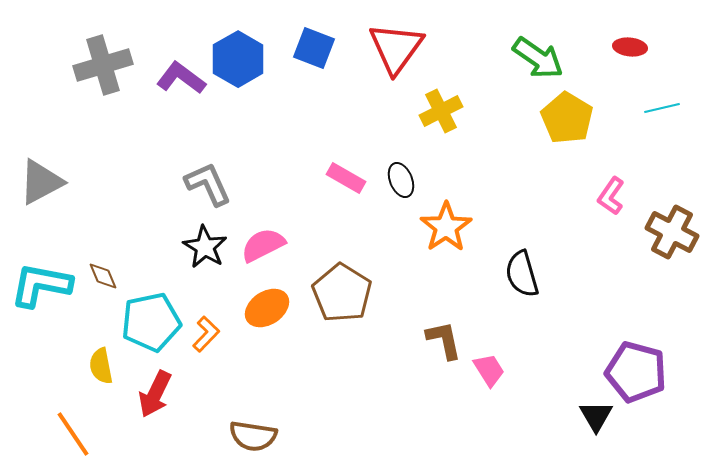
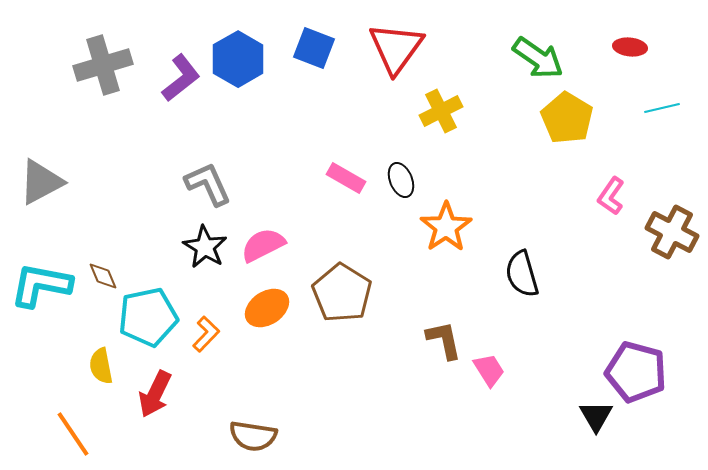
purple L-shape: rotated 105 degrees clockwise
cyan pentagon: moved 3 px left, 5 px up
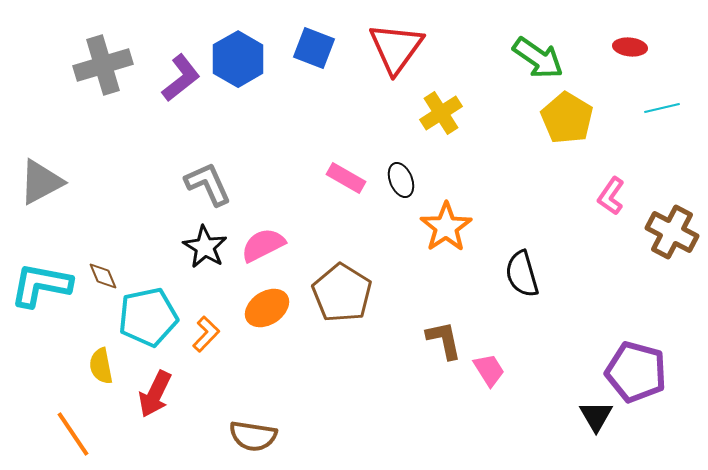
yellow cross: moved 2 px down; rotated 6 degrees counterclockwise
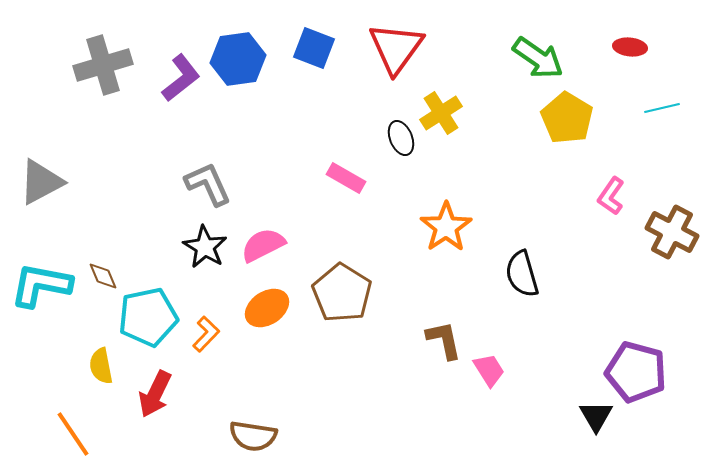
blue hexagon: rotated 22 degrees clockwise
black ellipse: moved 42 px up
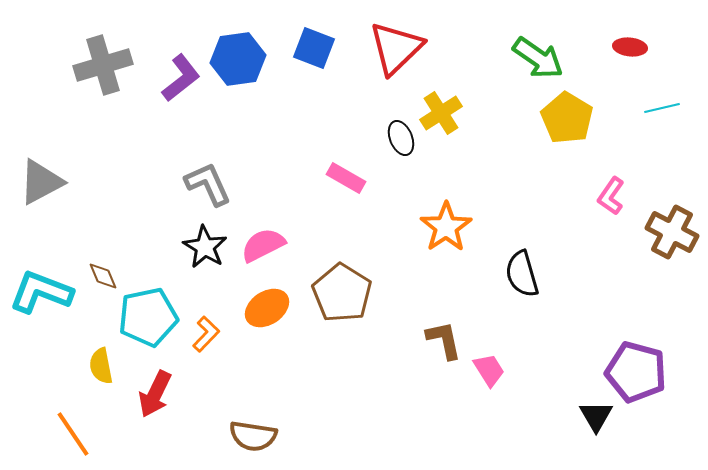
red triangle: rotated 10 degrees clockwise
cyan L-shape: moved 7 px down; rotated 10 degrees clockwise
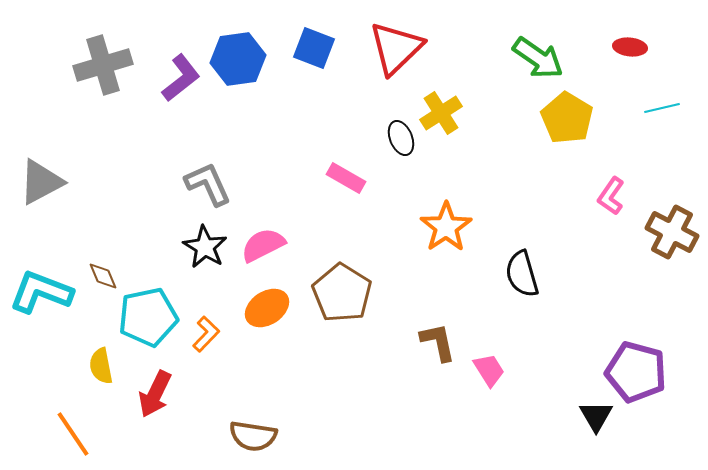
brown L-shape: moved 6 px left, 2 px down
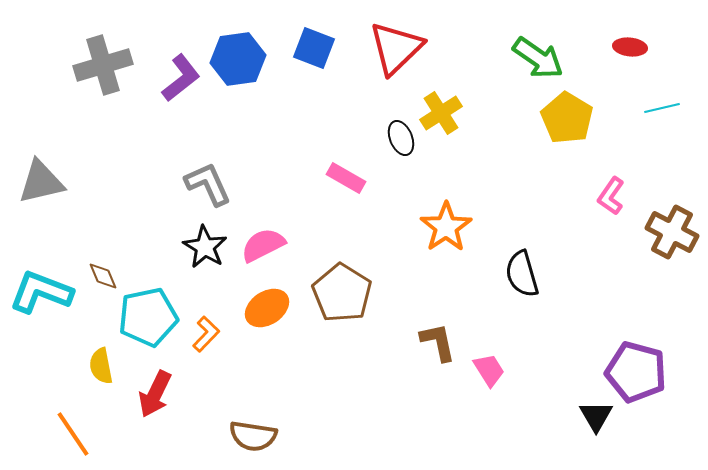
gray triangle: rotated 15 degrees clockwise
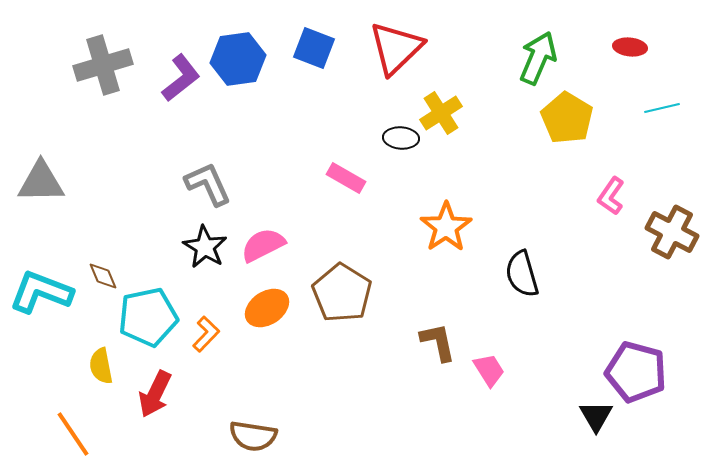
green arrow: rotated 102 degrees counterclockwise
black ellipse: rotated 64 degrees counterclockwise
gray triangle: rotated 12 degrees clockwise
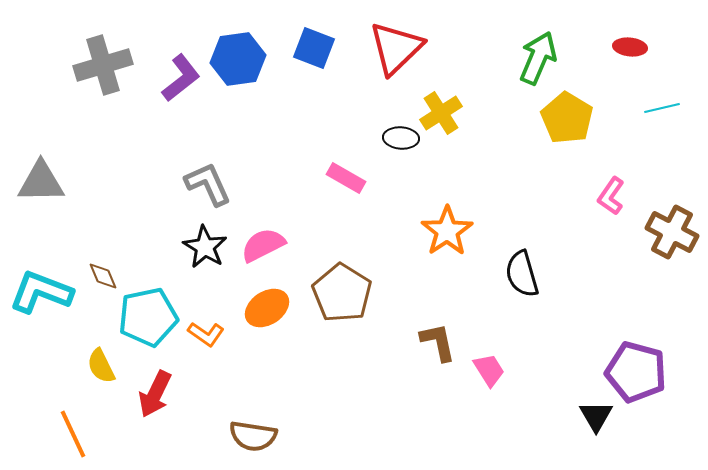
orange star: moved 1 px right, 4 px down
orange L-shape: rotated 81 degrees clockwise
yellow semicircle: rotated 15 degrees counterclockwise
orange line: rotated 9 degrees clockwise
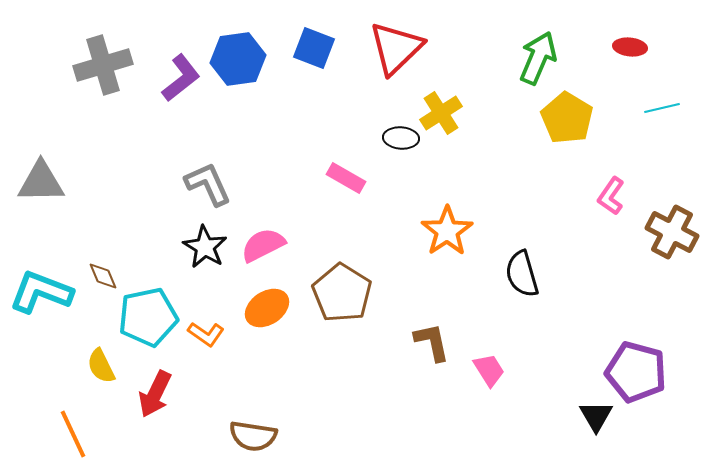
brown L-shape: moved 6 px left
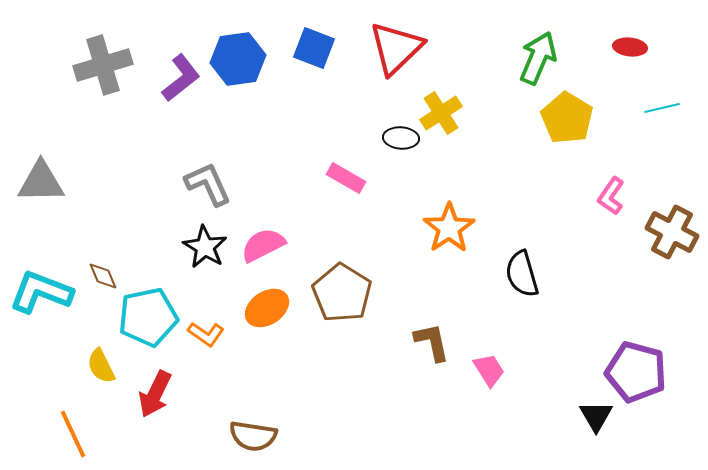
orange star: moved 2 px right, 3 px up
